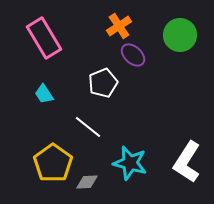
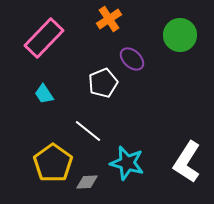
orange cross: moved 10 px left, 7 px up
pink rectangle: rotated 75 degrees clockwise
purple ellipse: moved 1 px left, 4 px down
white line: moved 4 px down
cyan star: moved 3 px left
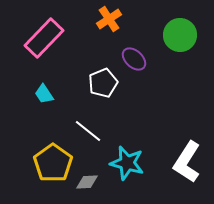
purple ellipse: moved 2 px right
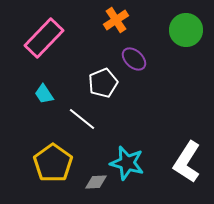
orange cross: moved 7 px right, 1 px down
green circle: moved 6 px right, 5 px up
white line: moved 6 px left, 12 px up
gray diamond: moved 9 px right
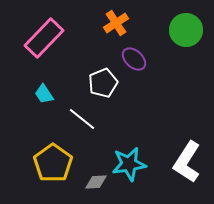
orange cross: moved 3 px down
cyan star: moved 2 px right, 1 px down; rotated 24 degrees counterclockwise
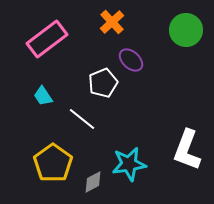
orange cross: moved 4 px left, 1 px up; rotated 10 degrees counterclockwise
pink rectangle: moved 3 px right, 1 px down; rotated 9 degrees clockwise
purple ellipse: moved 3 px left, 1 px down
cyan trapezoid: moved 1 px left, 2 px down
white L-shape: moved 12 px up; rotated 12 degrees counterclockwise
gray diamond: moved 3 px left; rotated 25 degrees counterclockwise
